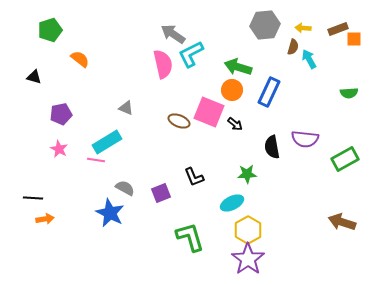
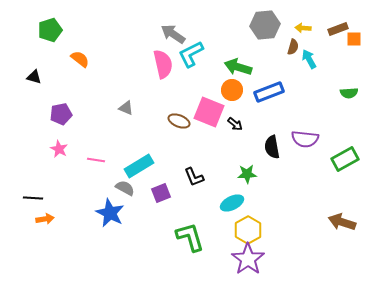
blue rectangle: rotated 44 degrees clockwise
cyan rectangle: moved 32 px right, 24 px down
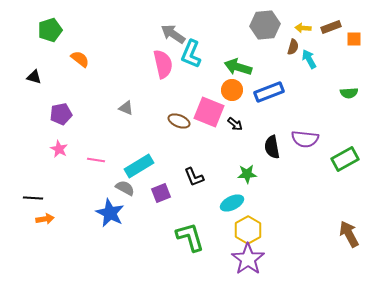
brown rectangle: moved 7 px left, 2 px up
cyan L-shape: rotated 40 degrees counterclockwise
brown arrow: moved 7 px right, 12 px down; rotated 44 degrees clockwise
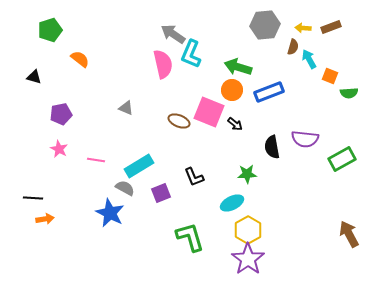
orange square: moved 24 px left, 37 px down; rotated 21 degrees clockwise
green rectangle: moved 3 px left
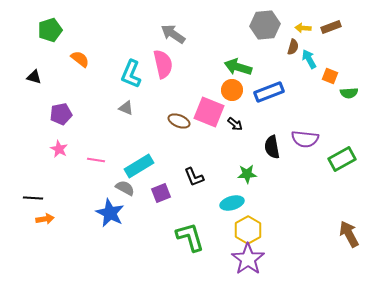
cyan L-shape: moved 60 px left, 20 px down
cyan ellipse: rotated 10 degrees clockwise
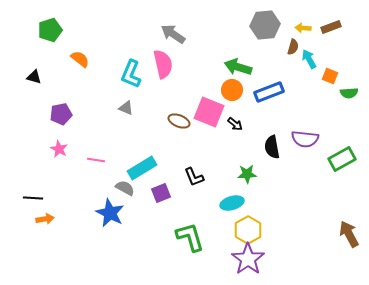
cyan rectangle: moved 3 px right, 2 px down
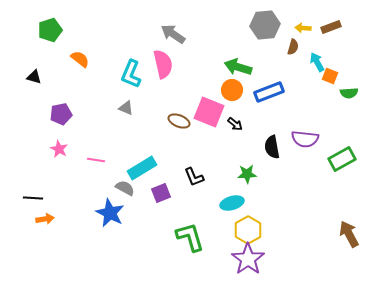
cyan arrow: moved 8 px right, 3 px down
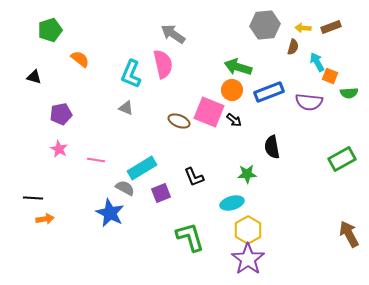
black arrow: moved 1 px left, 4 px up
purple semicircle: moved 4 px right, 37 px up
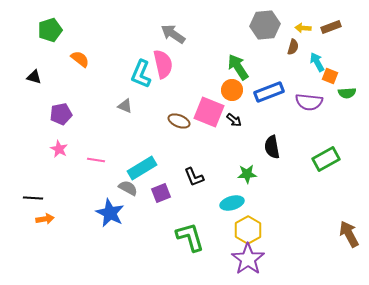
green arrow: rotated 40 degrees clockwise
cyan L-shape: moved 10 px right
green semicircle: moved 2 px left
gray triangle: moved 1 px left, 2 px up
green rectangle: moved 16 px left
gray semicircle: moved 3 px right
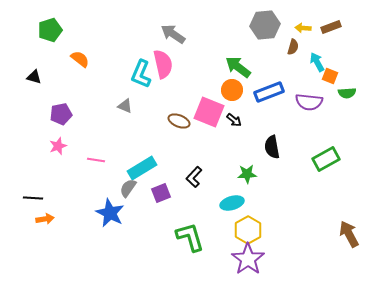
green arrow: rotated 20 degrees counterclockwise
pink star: moved 1 px left, 3 px up; rotated 24 degrees clockwise
black L-shape: rotated 65 degrees clockwise
gray semicircle: rotated 84 degrees counterclockwise
